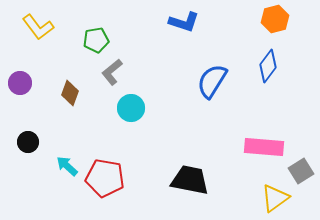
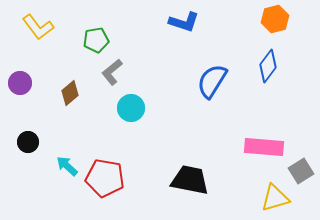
brown diamond: rotated 30 degrees clockwise
yellow triangle: rotated 20 degrees clockwise
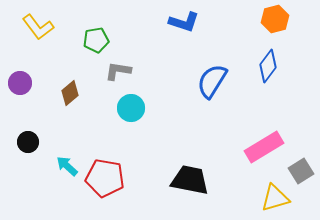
gray L-shape: moved 6 px right, 1 px up; rotated 48 degrees clockwise
pink rectangle: rotated 36 degrees counterclockwise
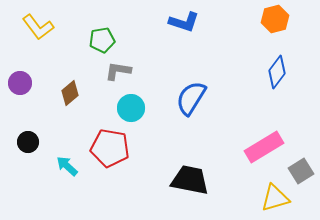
green pentagon: moved 6 px right
blue diamond: moved 9 px right, 6 px down
blue semicircle: moved 21 px left, 17 px down
red pentagon: moved 5 px right, 30 px up
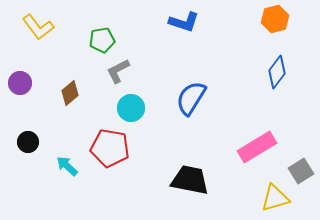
gray L-shape: rotated 36 degrees counterclockwise
pink rectangle: moved 7 px left
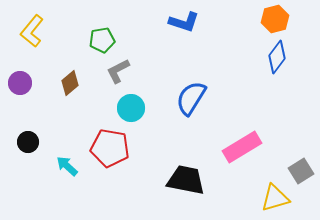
yellow L-shape: moved 6 px left, 4 px down; rotated 76 degrees clockwise
blue diamond: moved 15 px up
brown diamond: moved 10 px up
pink rectangle: moved 15 px left
black trapezoid: moved 4 px left
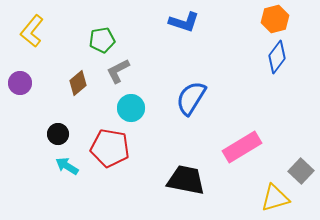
brown diamond: moved 8 px right
black circle: moved 30 px right, 8 px up
cyan arrow: rotated 10 degrees counterclockwise
gray square: rotated 15 degrees counterclockwise
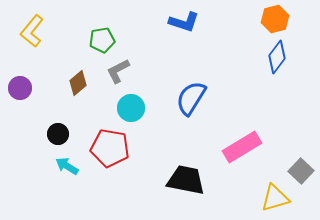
purple circle: moved 5 px down
